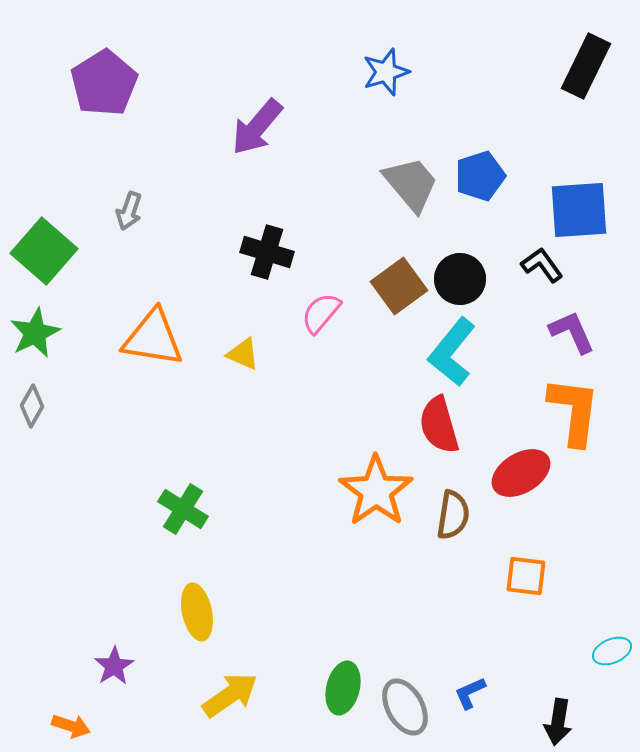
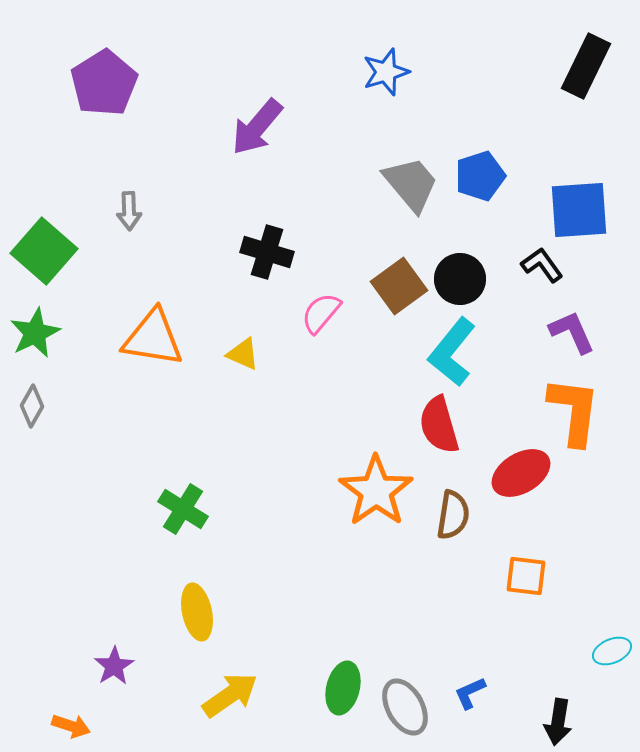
gray arrow: rotated 21 degrees counterclockwise
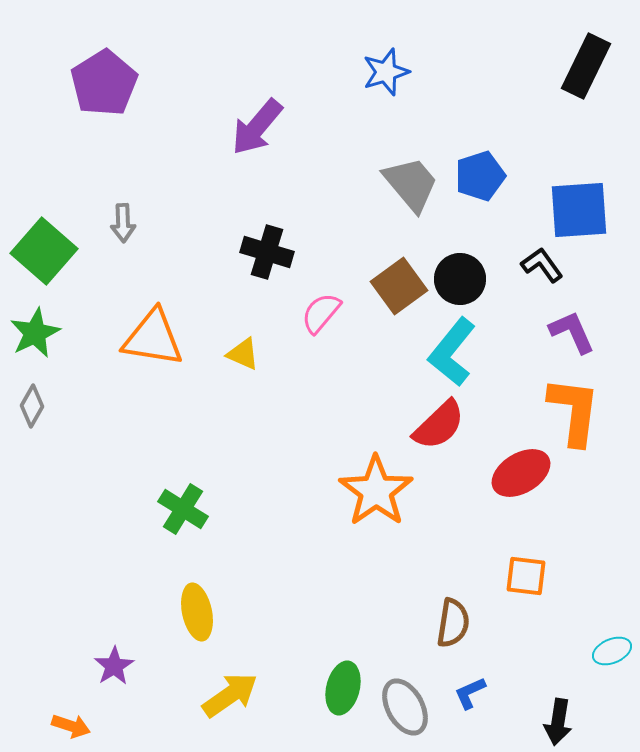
gray arrow: moved 6 px left, 12 px down
red semicircle: rotated 118 degrees counterclockwise
brown semicircle: moved 108 px down
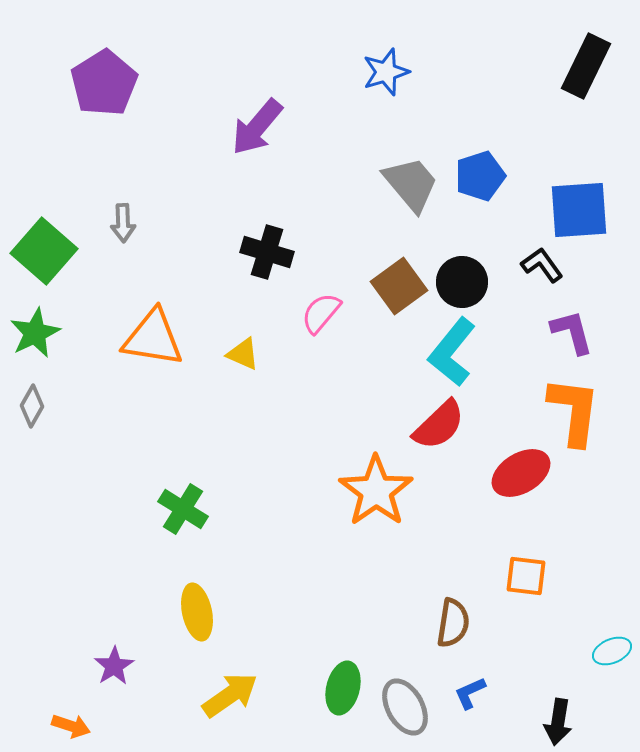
black circle: moved 2 px right, 3 px down
purple L-shape: rotated 9 degrees clockwise
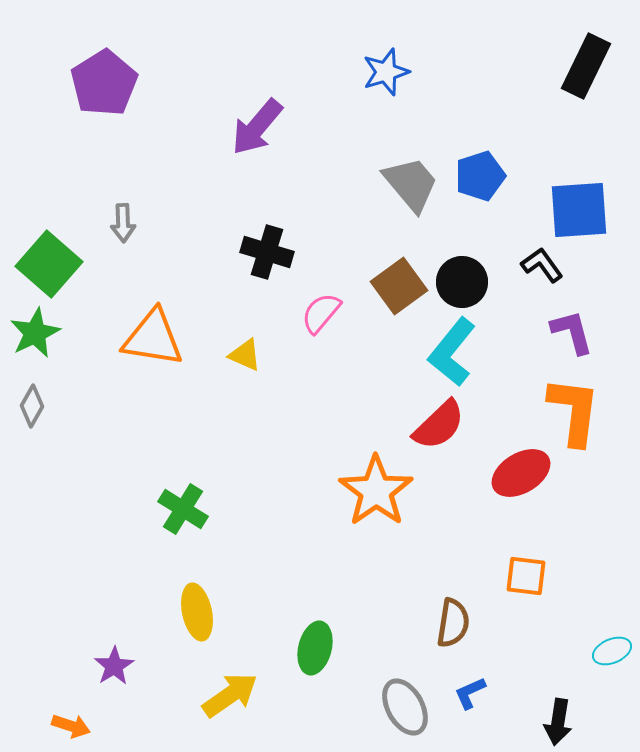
green square: moved 5 px right, 13 px down
yellow triangle: moved 2 px right, 1 px down
green ellipse: moved 28 px left, 40 px up
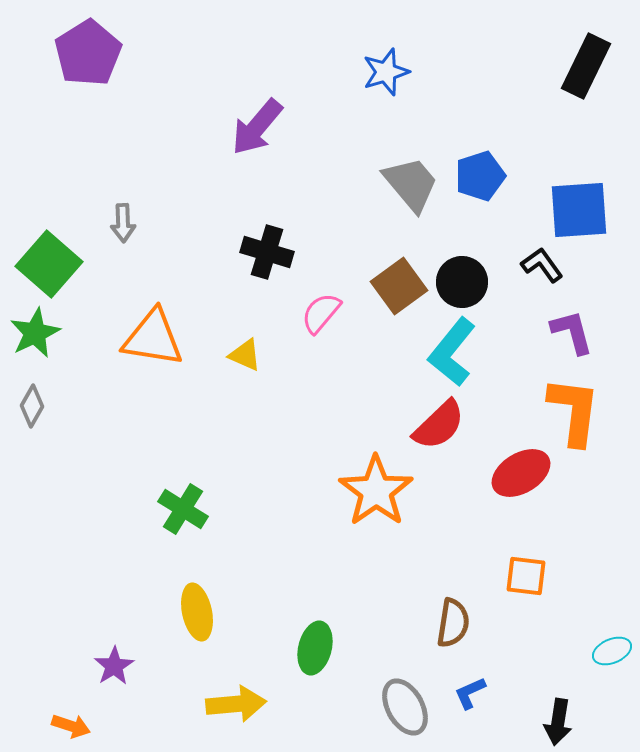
purple pentagon: moved 16 px left, 30 px up
yellow arrow: moved 6 px right, 9 px down; rotated 30 degrees clockwise
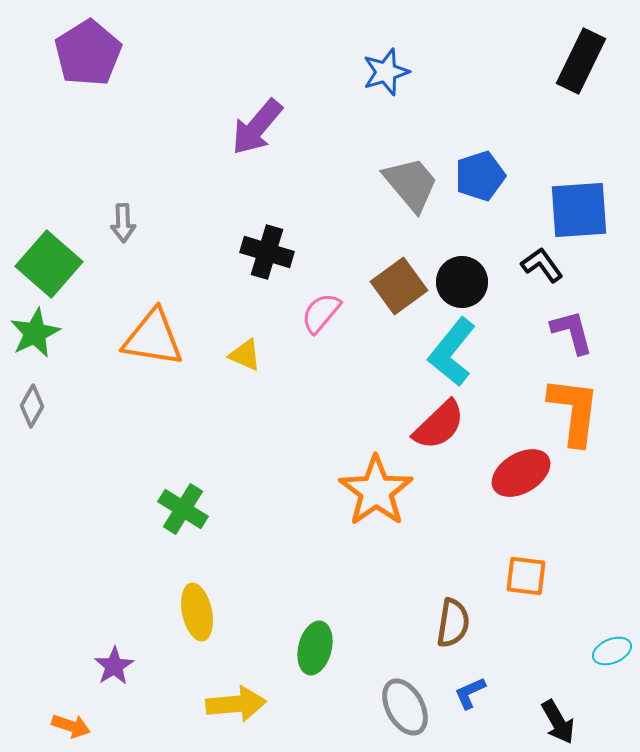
black rectangle: moved 5 px left, 5 px up
black arrow: rotated 39 degrees counterclockwise
